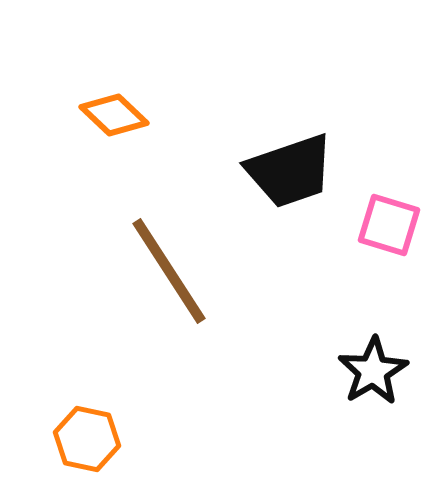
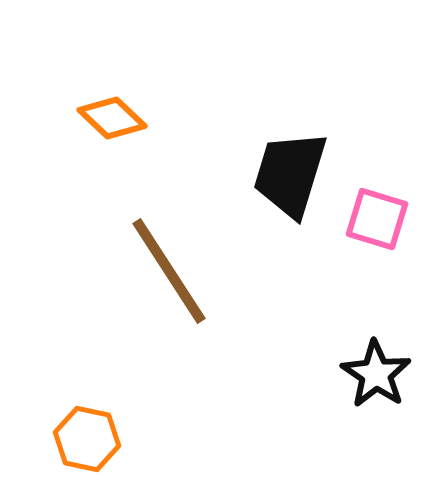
orange diamond: moved 2 px left, 3 px down
black trapezoid: moved 3 px down; rotated 126 degrees clockwise
pink square: moved 12 px left, 6 px up
black star: moved 3 px right, 3 px down; rotated 8 degrees counterclockwise
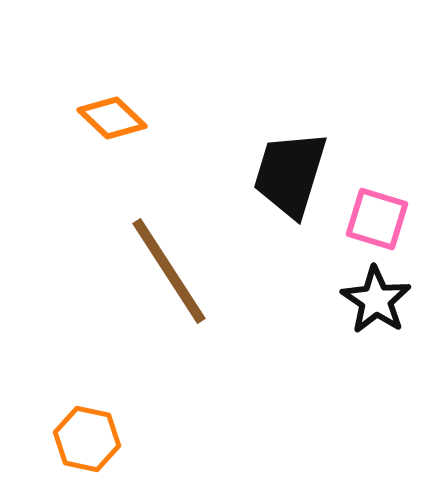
black star: moved 74 px up
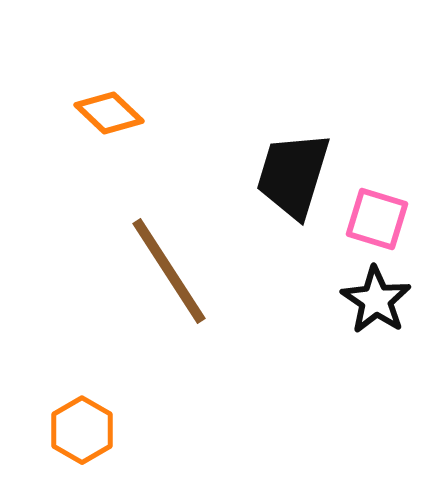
orange diamond: moved 3 px left, 5 px up
black trapezoid: moved 3 px right, 1 px down
orange hexagon: moved 5 px left, 9 px up; rotated 18 degrees clockwise
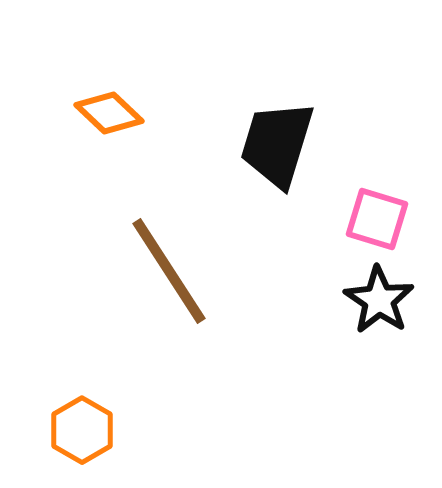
black trapezoid: moved 16 px left, 31 px up
black star: moved 3 px right
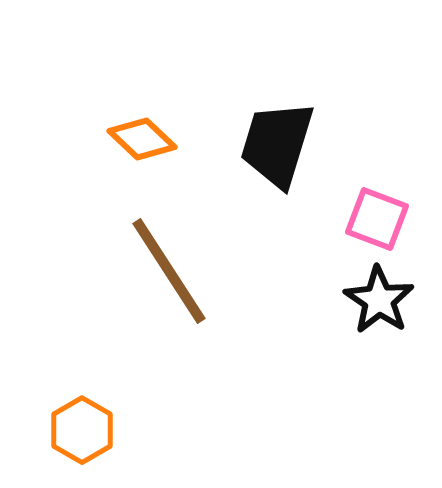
orange diamond: moved 33 px right, 26 px down
pink square: rotated 4 degrees clockwise
